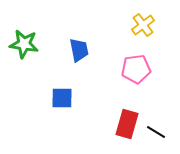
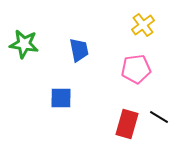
blue square: moved 1 px left
black line: moved 3 px right, 15 px up
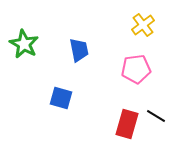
green star: rotated 20 degrees clockwise
blue square: rotated 15 degrees clockwise
black line: moved 3 px left, 1 px up
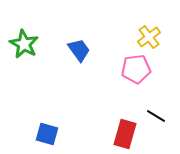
yellow cross: moved 6 px right, 12 px down
blue trapezoid: rotated 25 degrees counterclockwise
blue square: moved 14 px left, 36 px down
red rectangle: moved 2 px left, 10 px down
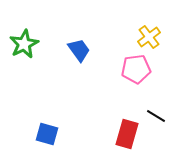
green star: rotated 16 degrees clockwise
red rectangle: moved 2 px right
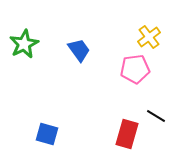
pink pentagon: moved 1 px left
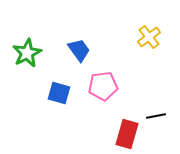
green star: moved 3 px right, 9 px down
pink pentagon: moved 32 px left, 17 px down
black line: rotated 42 degrees counterclockwise
blue square: moved 12 px right, 41 px up
